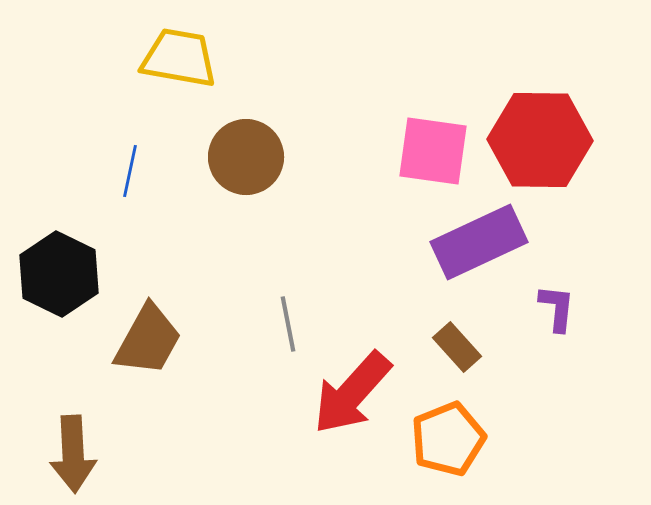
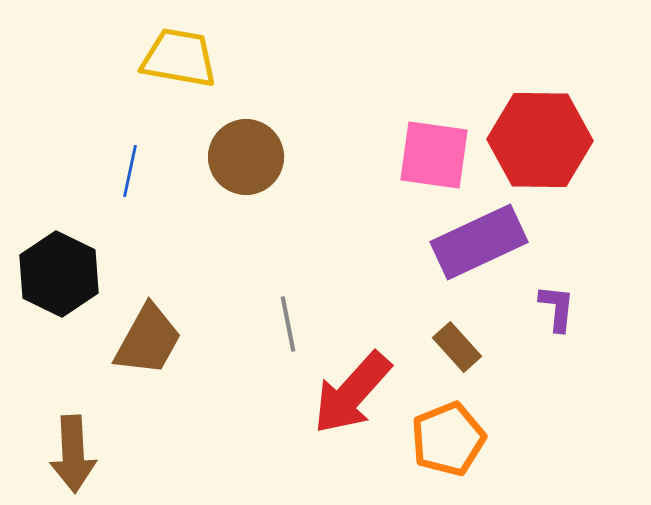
pink square: moved 1 px right, 4 px down
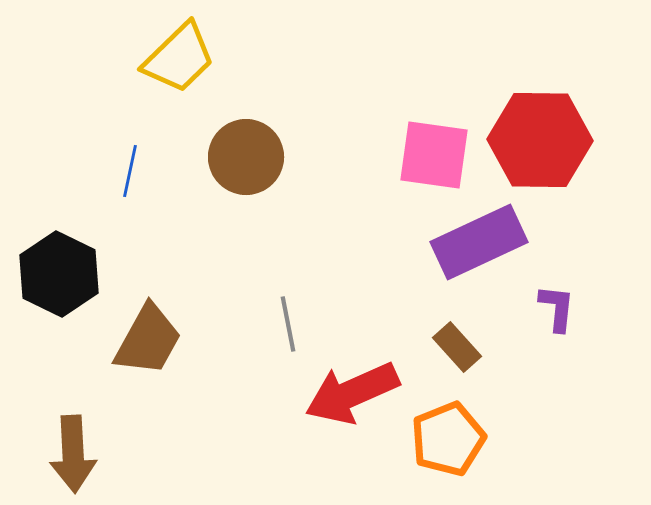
yellow trapezoid: rotated 126 degrees clockwise
red arrow: rotated 24 degrees clockwise
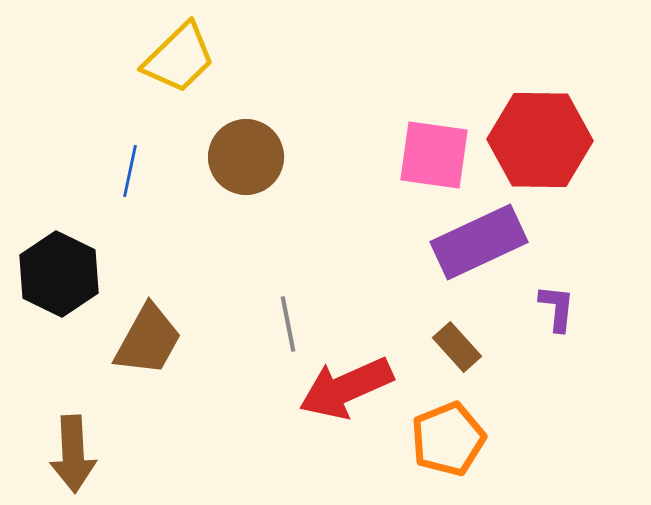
red arrow: moved 6 px left, 5 px up
